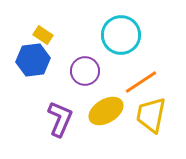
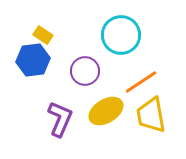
yellow trapezoid: rotated 21 degrees counterclockwise
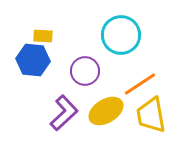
yellow rectangle: moved 1 px down; rotated 30 degrees counterclockwise
blue hexagon: rotated 12 degrees clockwise
orange line: moved 1 px left, 2 px down
purple L-shape: moved 4 px right, 6 px up; rotated 24 degrees clockwise
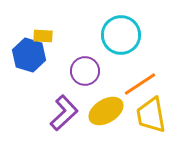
blue hexagon: moved 4 px left, 5 px up; rotated 12 degrees clockwise
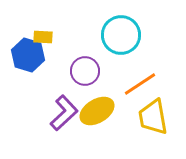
yellow rectangle: moved 1 px down
blue hexagon: moved 1 px left
yellow ellipse: moved 9 px left
yellow trapezoid: moved 2 px right, 2 px down
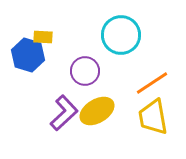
orange line: moved 12 px right, 1 px up
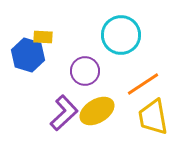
orange line: moved 9 px left, 1 px down
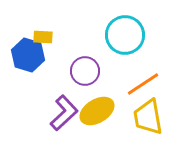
cyan circle: moved 4 px right
yellow trapezoid: moved 5 px left
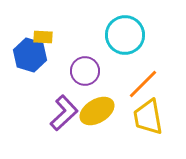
blue hexagon: moved 2 px right
orange line: rotated 12 degrees counterclockwise
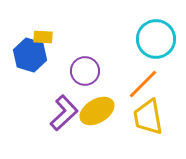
cyan circle: moved 31 px right, 4 px down
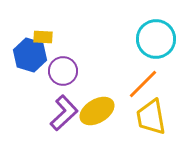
purple circle: moved 22 px left
yellow trapezoid: moved 3 px right
